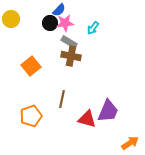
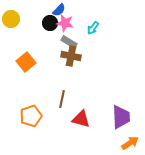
pink star: rotated 18 degrees clockwise
orange square: moved 5 px left, 4 px up
purple trapezoid: moved 13 px right, 6 px down; rotated 25 degrees counterclockwise
red triangle: moved 6 px left
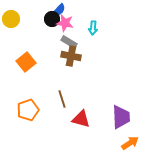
black circle: moved 2 px right, 4 px up
cyan arrow: rotated 32 degrees counterclockwise
brown line: rotated 30 degrees counterclockwise
orange pentagon: moved 3 px left, 6 px up
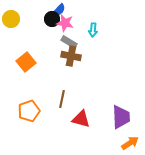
cyan arrow: moved 2 px down
brown line: rotated 30 degrees clockwise
orange pentagon: moved 1 px right, 1 px down
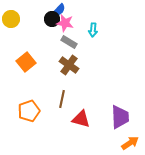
brown cross: moved 2 px left, 9 px down; rotated 24 degrees clockwise
purple trapezoid: moved 1 px left
